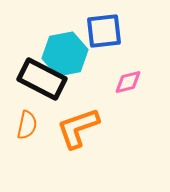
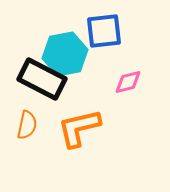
orange L-shape: moved 1 px right; rotated 6 degrees clockwise
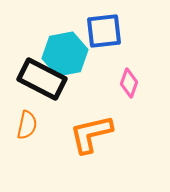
pink diamond: moved 1 px right, 1 px down; rotated 56 degrees counterclockwise
orange L-shape: moved 12 px right, 6 px down
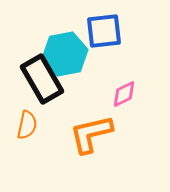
black rectangle: rotated 33 degrees clockwise
pink diamond: moved 5 px left, 11 px down; rotated 44 degrees clockwise
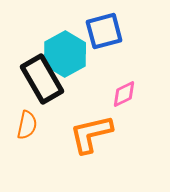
blue square: rotated 9 degrees counterclockwise
cyan hexagon: rotated 18 degrees counterclockwise
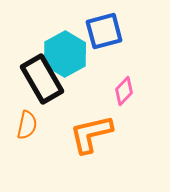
pink diamond: moved 3 px up; rotated 20 degrees counterclockwise
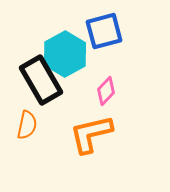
black rectangle: moved 1 px left, 1 px down
pink diamond: moved 18 px left
